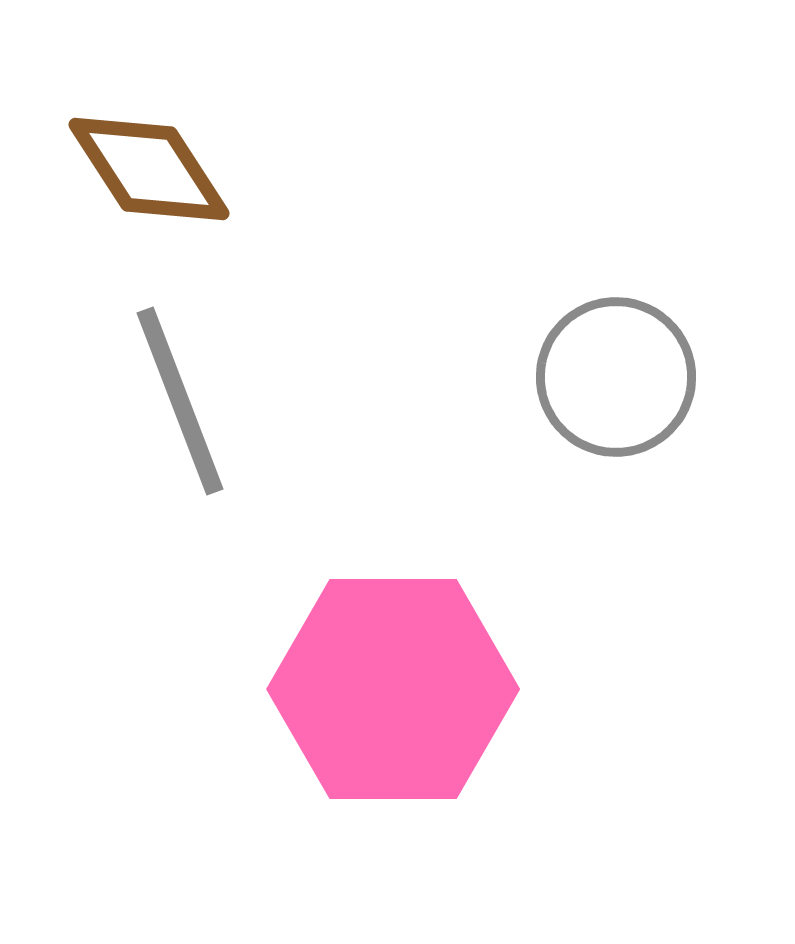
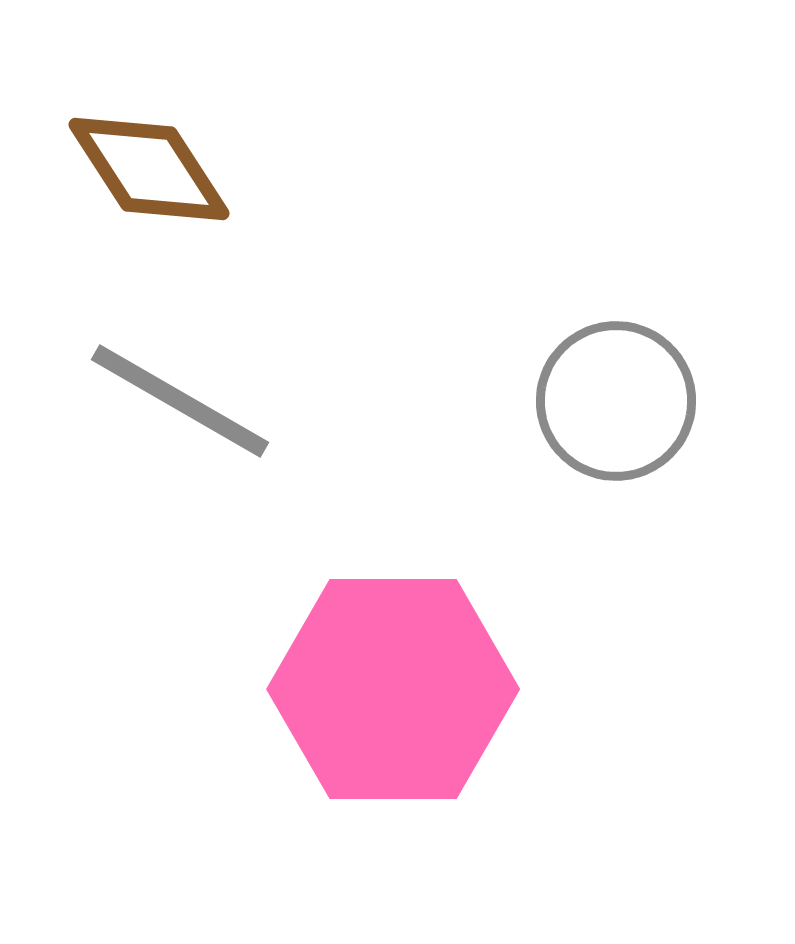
gray circle: moved 24 px down
gray line: rotated 39 degrees counterclockwise
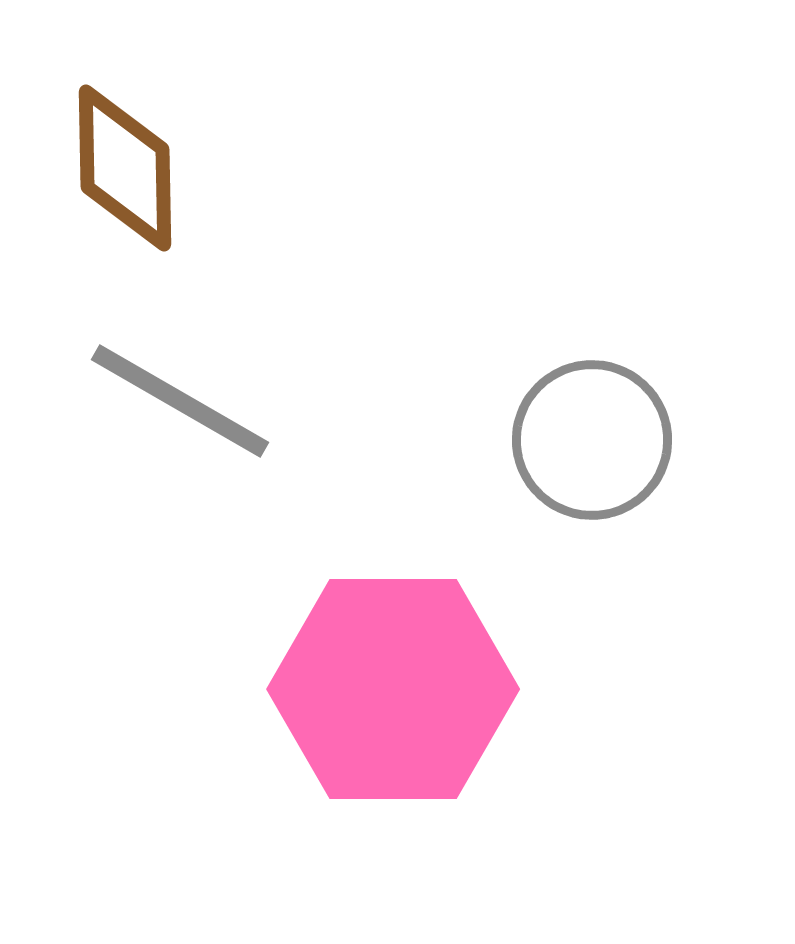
brown diamond: moved 24 px left, 1 px up; rotated 32 degrees clockwise
gray circle: moved 24 px left, 39 px down
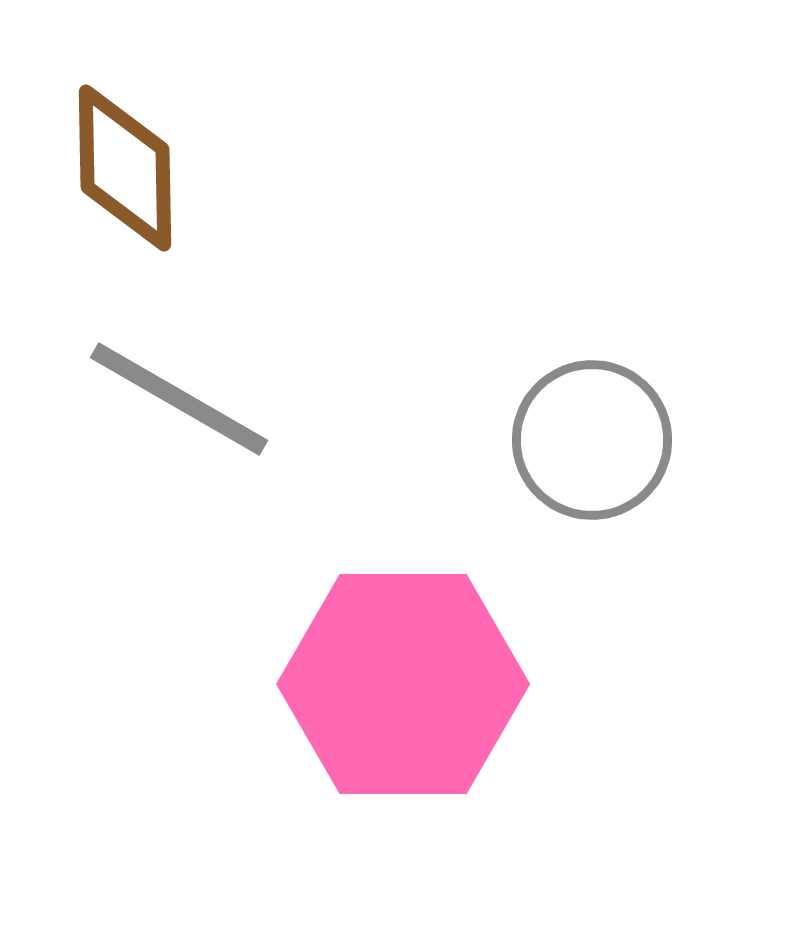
gray line: moved 1 px left, 2 px up
pink hexagon: moved 10 px right, 5 px up
